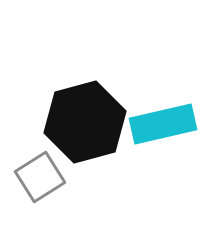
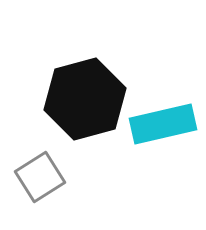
black hexagon: moved 23 px up
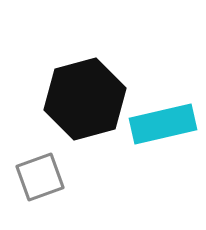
gray square: rotated 12 degrees clockwise
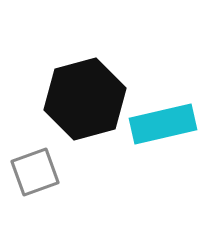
gray square: moved 5 px left, 5 px up
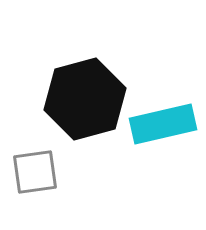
gray square: rotated 12 degrees clockwise
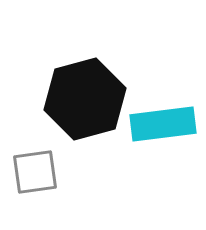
cyan rectangle: rotated 6 degrees clockwise
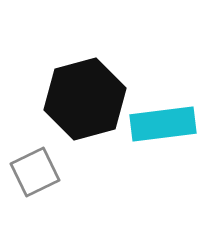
gray square: rotated 18 degrees counterclockwise
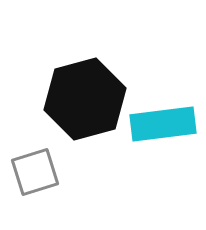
gray square: rotated 9 degrees clockwise
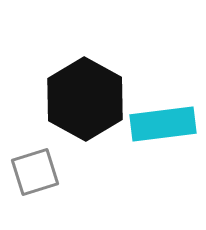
black hexagon: rotated 16 degrees counterclockwise
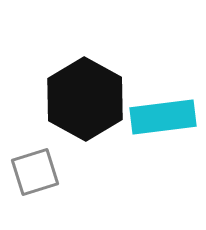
cyan rectangle: moved 7 px up
